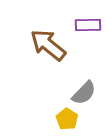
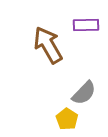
purple rectangle: moved 2 px left
brown arrow: rotated 21 degrees clockwise
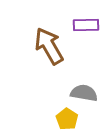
brown arrow: moved 1 px right, 1 px down
gray semicircle: rotated 124 degrees counterclockwise
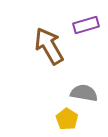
purple rectangle: rotated 15 degrees counterclockwise
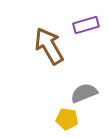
gray semicircle: rotated 32 degrees counterclockwise
yellow pentagon: rotated 25 degrees counterclockwise
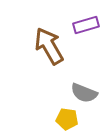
gray semicircle: rotated 136 degrees counterclockwise
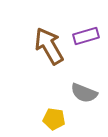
purple rectangle: moved 11 px down
yellow pentagon: moved 13 px left
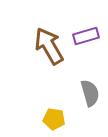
gray semicircle: moved 6 px right; rotated 128 degrees counterclockwise
